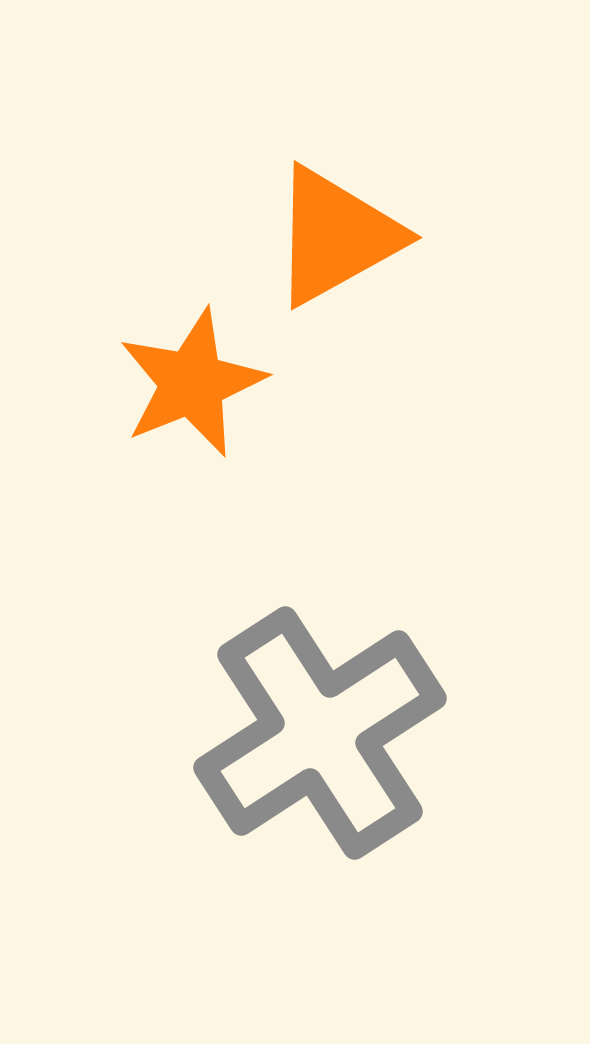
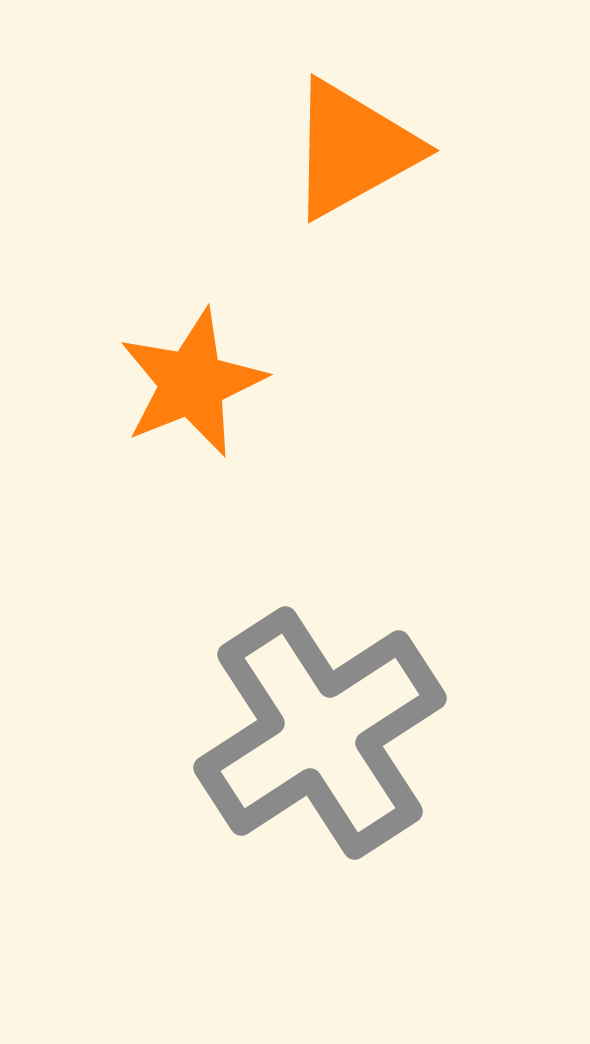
orange triangle: moved 17 px right, 87 px up
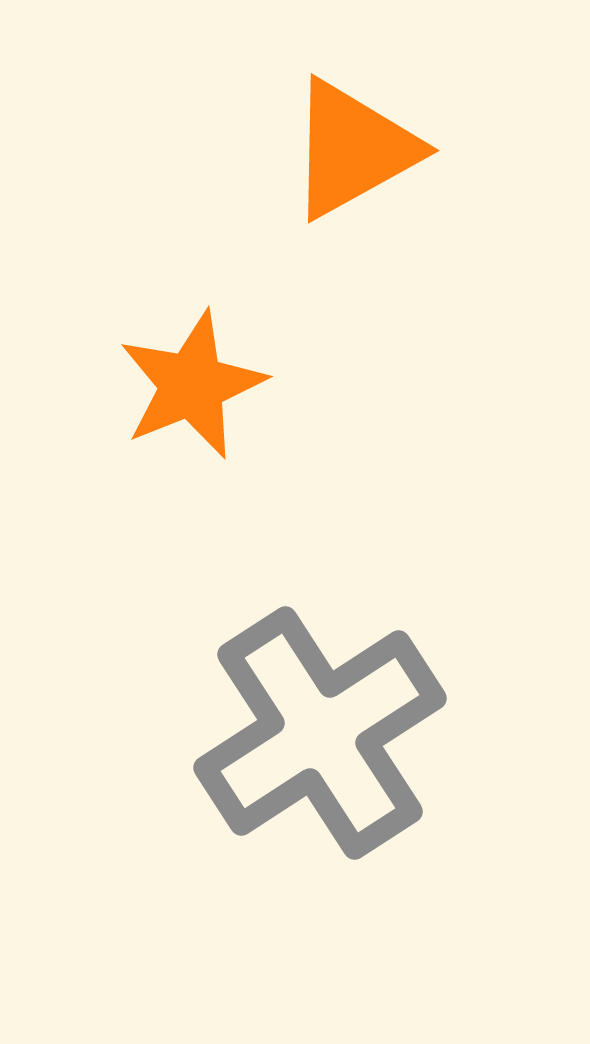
orange star: moved 2 px down
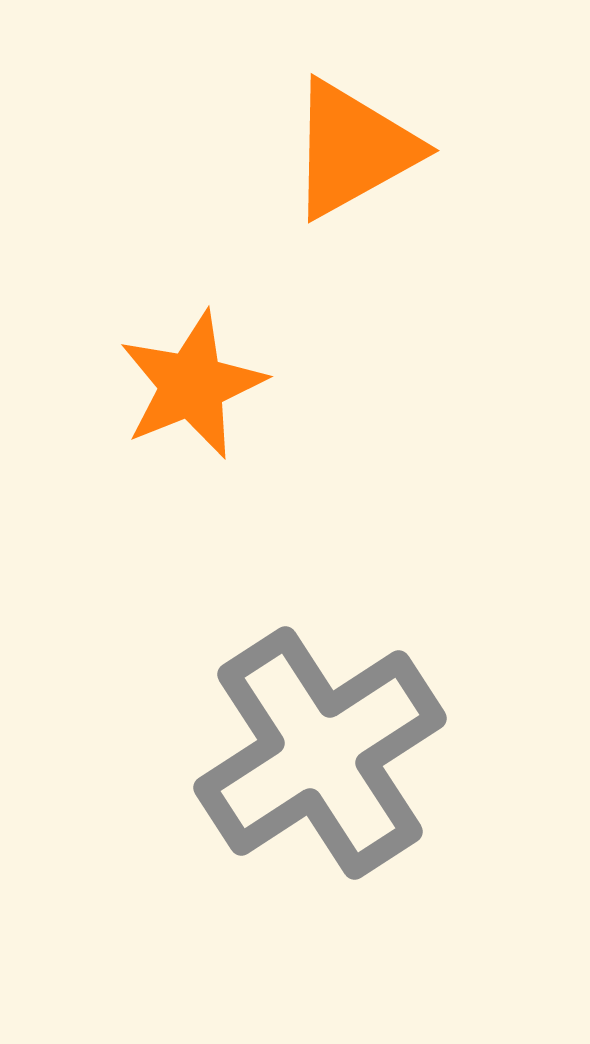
gray cross: moved 20 px down
